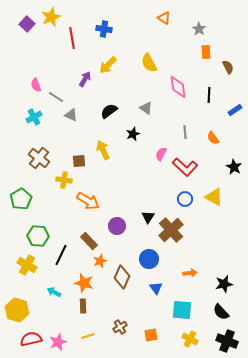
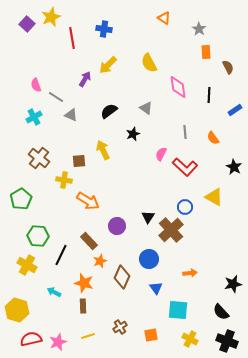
blue circle at (185, 199): moved 8 px down
black star at (224, 284): moved 9 px right
cyan square at (182, 310): moved 4 px left
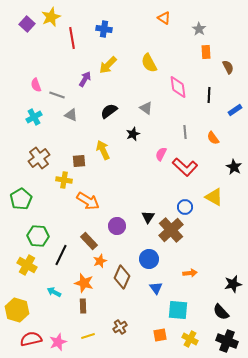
gray line at (56, 97): moved 1 px right, 2 px up; rotated 14 degrees counterclockwise
brown cross at (39, 158): rotated 15 degrees clockwise
orange square at (151, 335): moved 9 px right
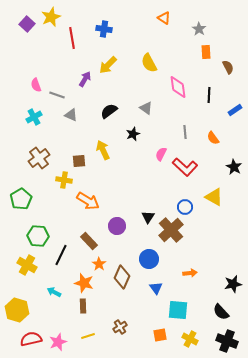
orange star at (100, 261): moved 1 px left, 3 px down; rotated 16 degrees counterclockwise
